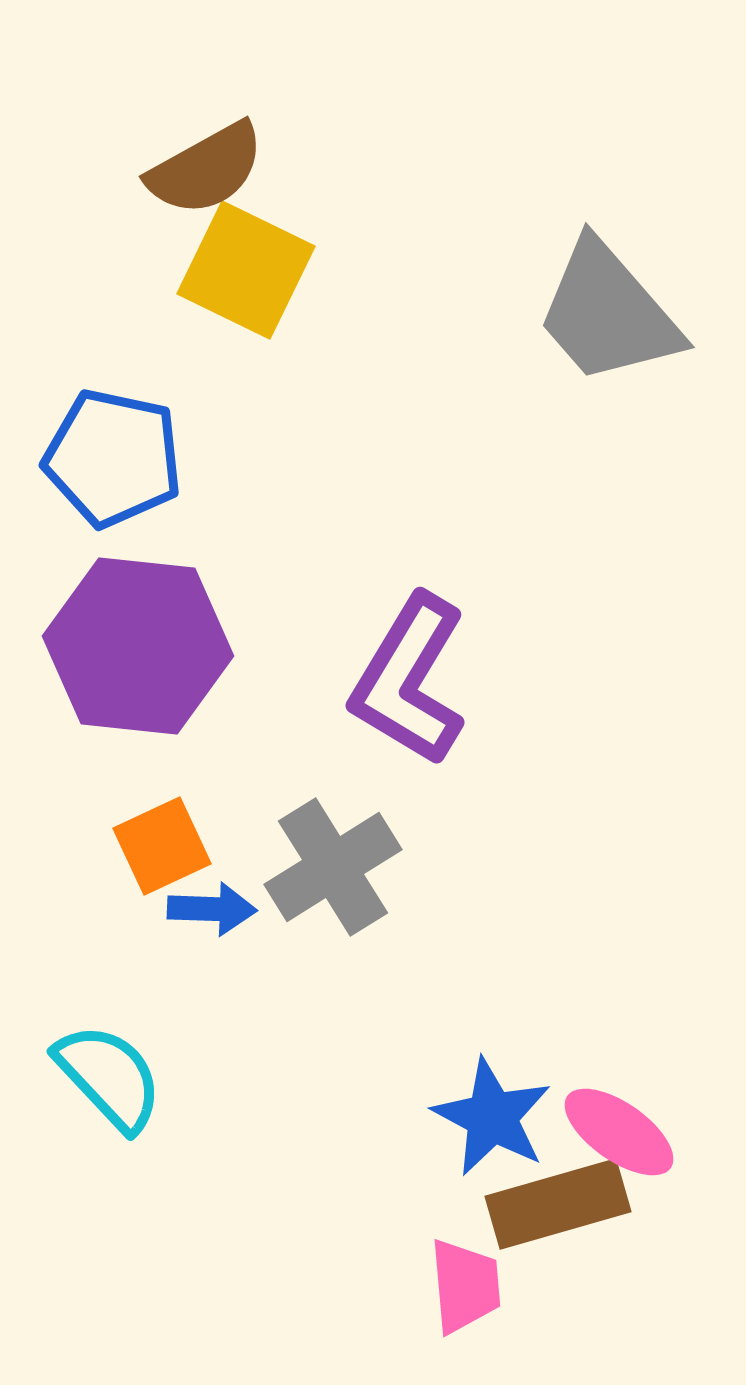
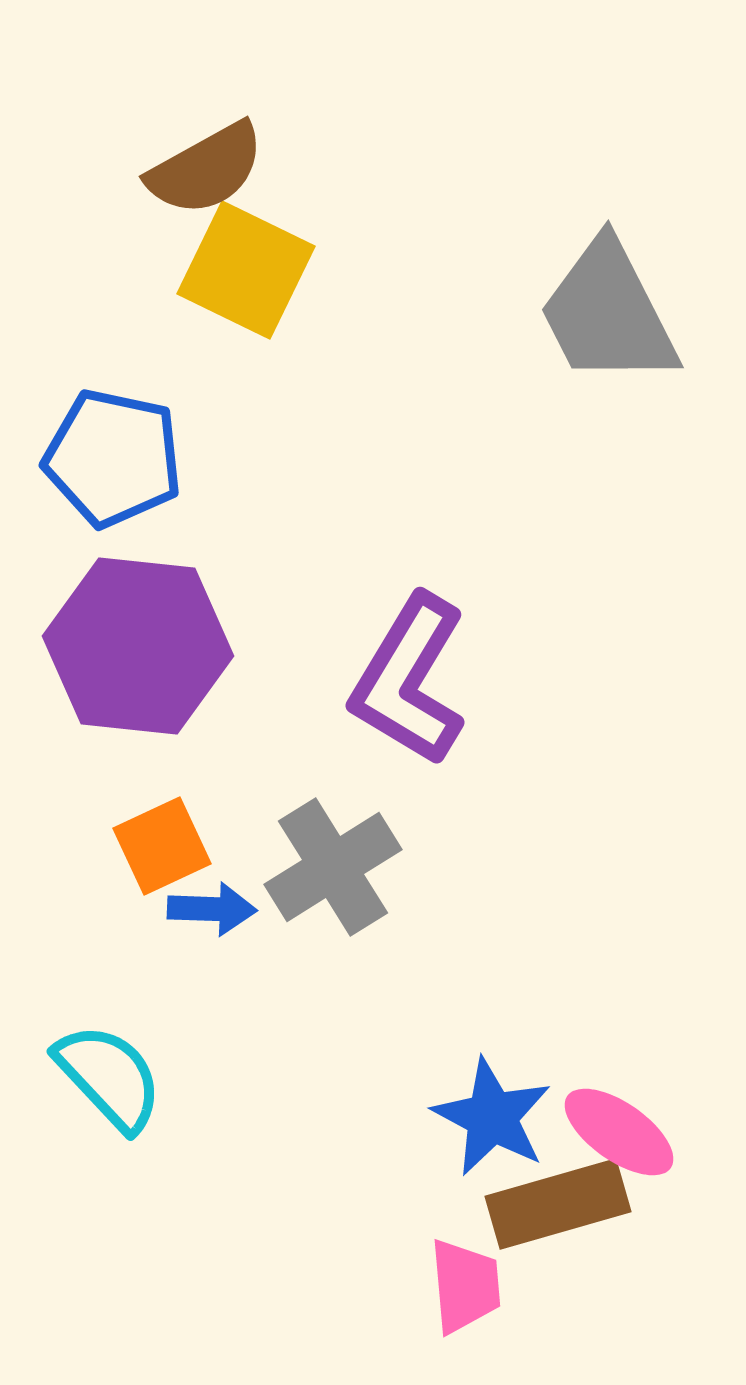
gray trapezoid: rotated 14 degrees clockwise
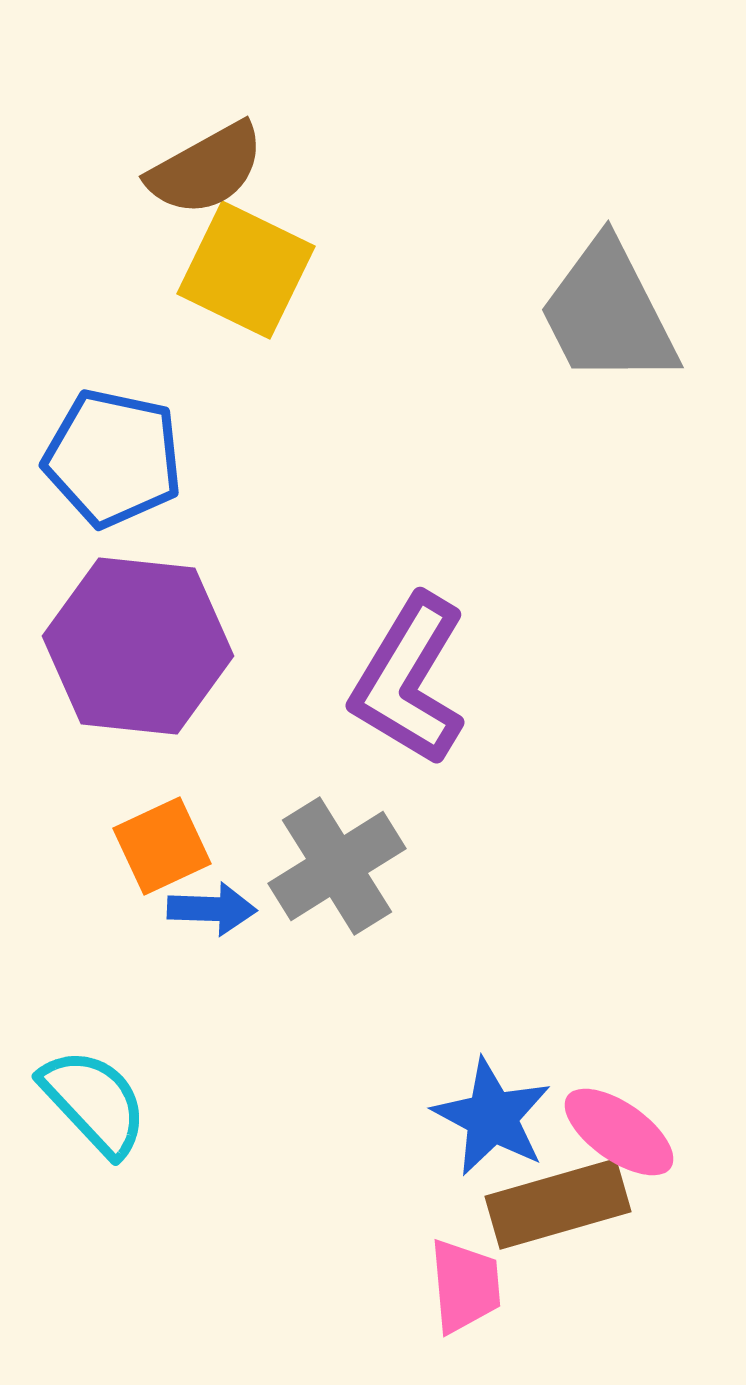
gray cross: moved 4 px right, 1 px up
cyan semicircle: moved 15 px left, 25 px down
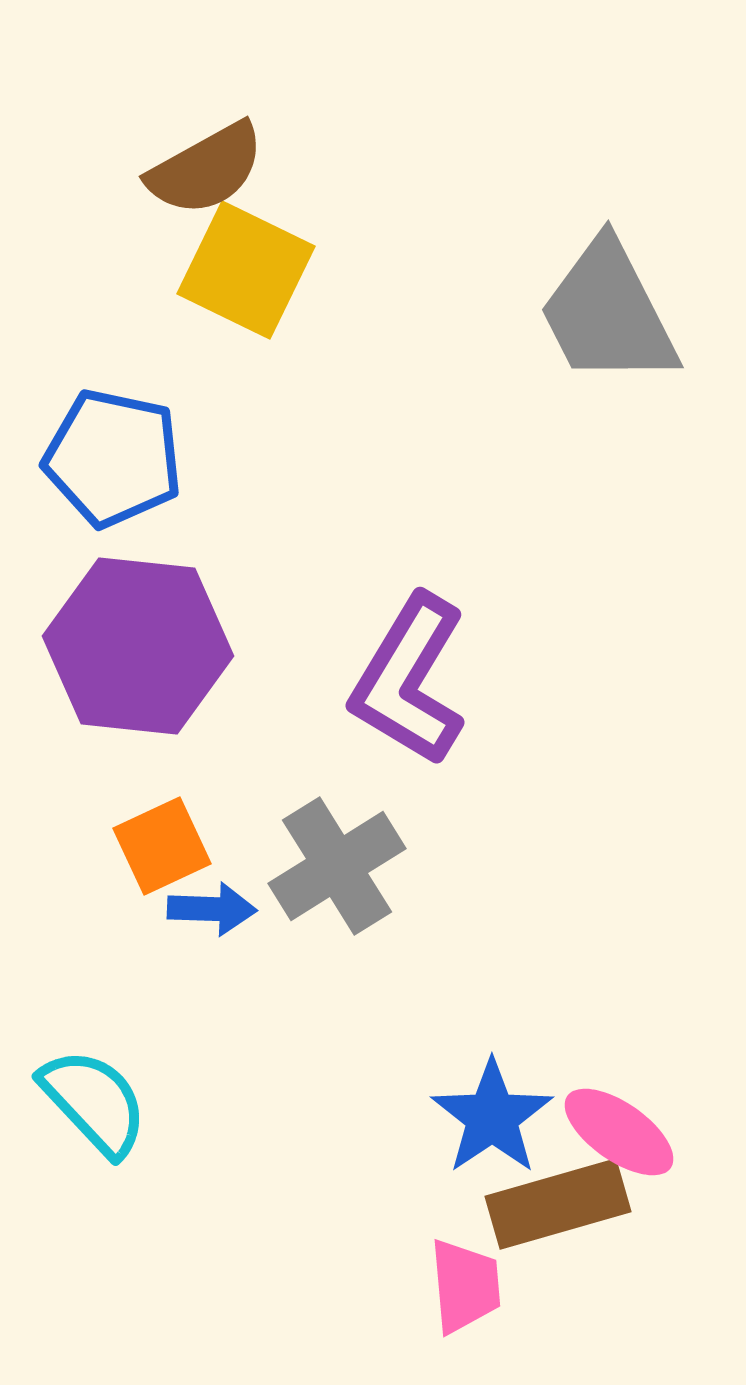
blue star: rotated 10 degrees clockwise
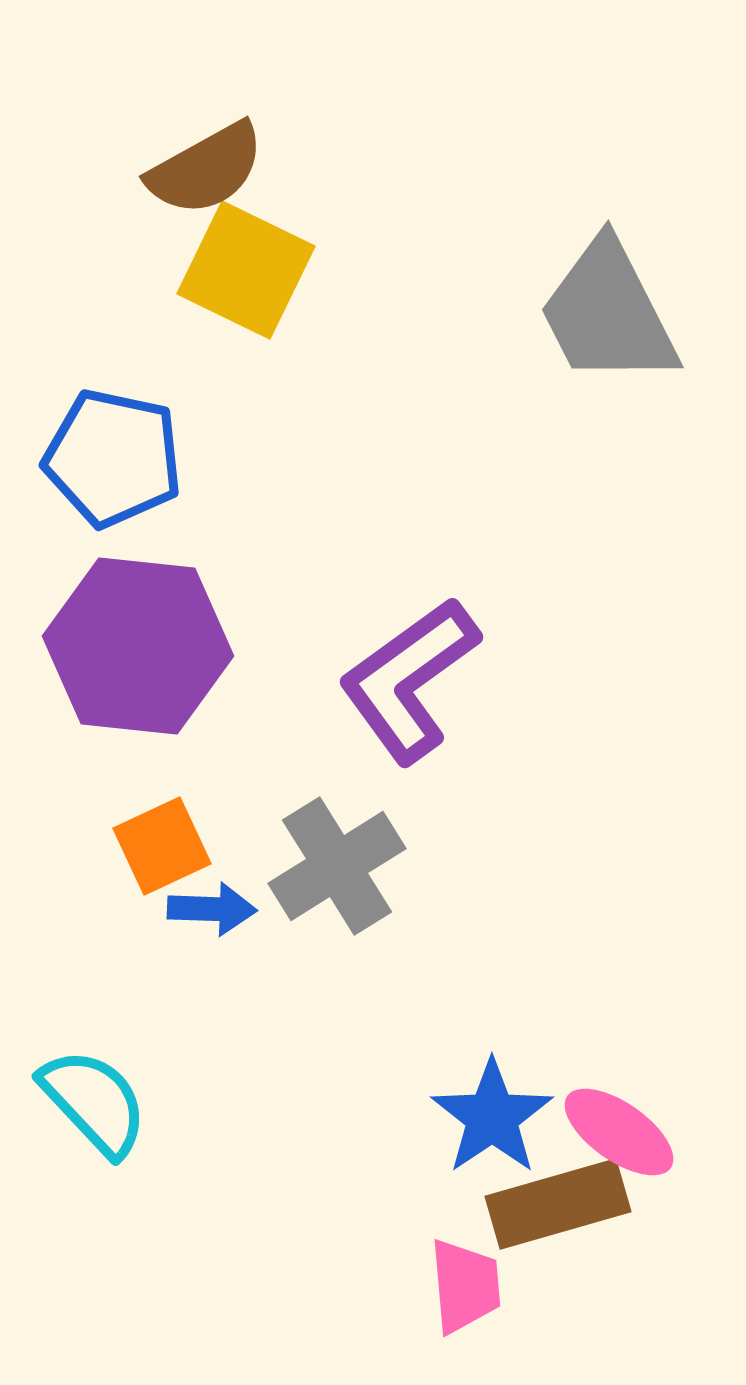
purple L-shape: rotated 23 degrees clockwise
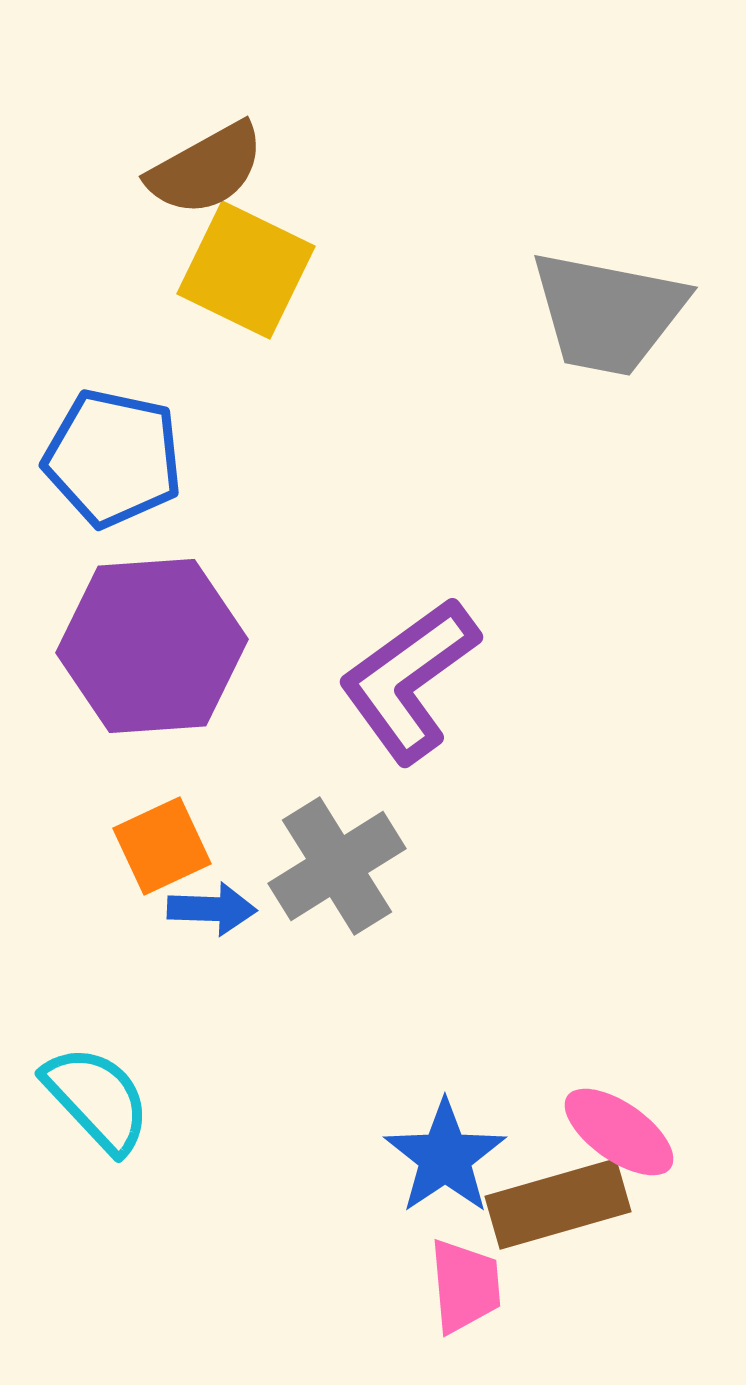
gray trapezoid: rotated 52 degrees counterclockwise
purple hexagon: moved 14 px right; rotated 10 degrees counterclockwise
cyan semicircle: moved 3 px right, 3 px up
blue star: moved 47 px left, 40 px down
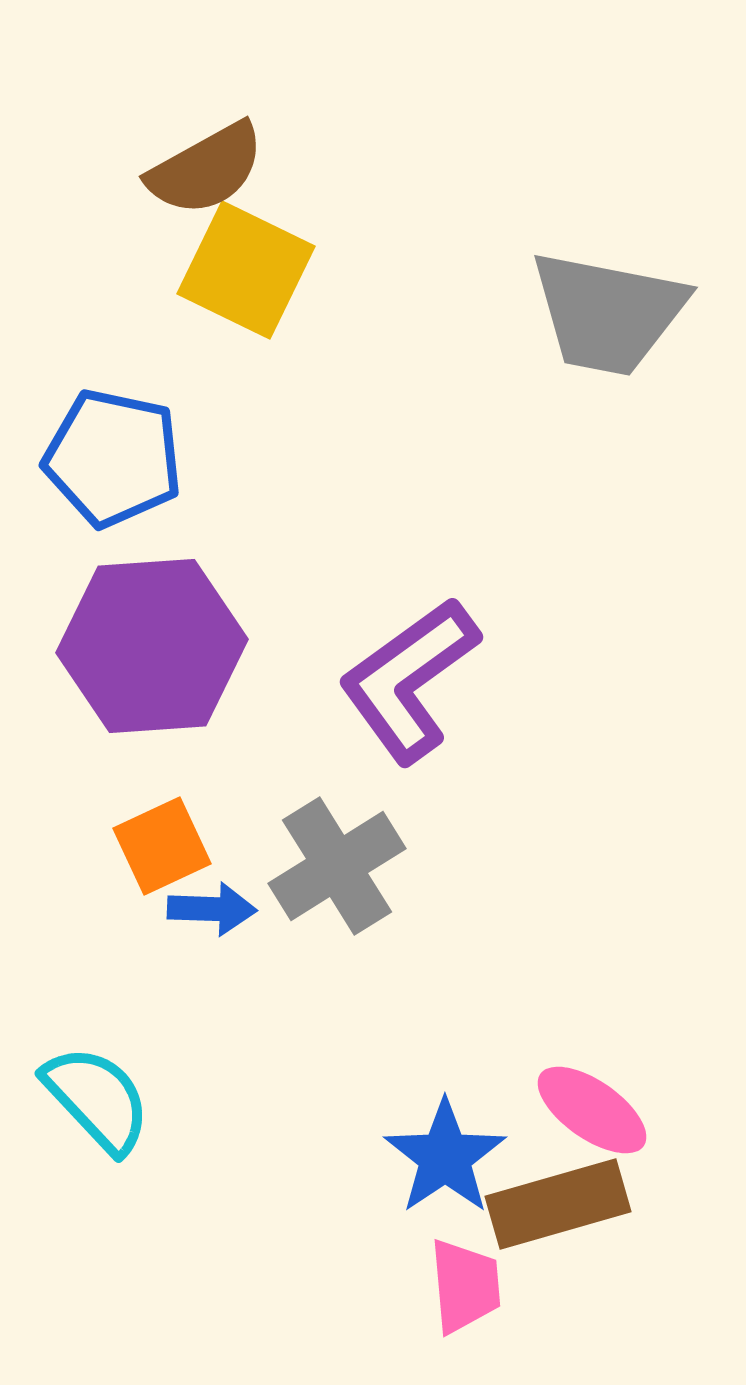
pink ellipse: moved 27 px left, 22 px up
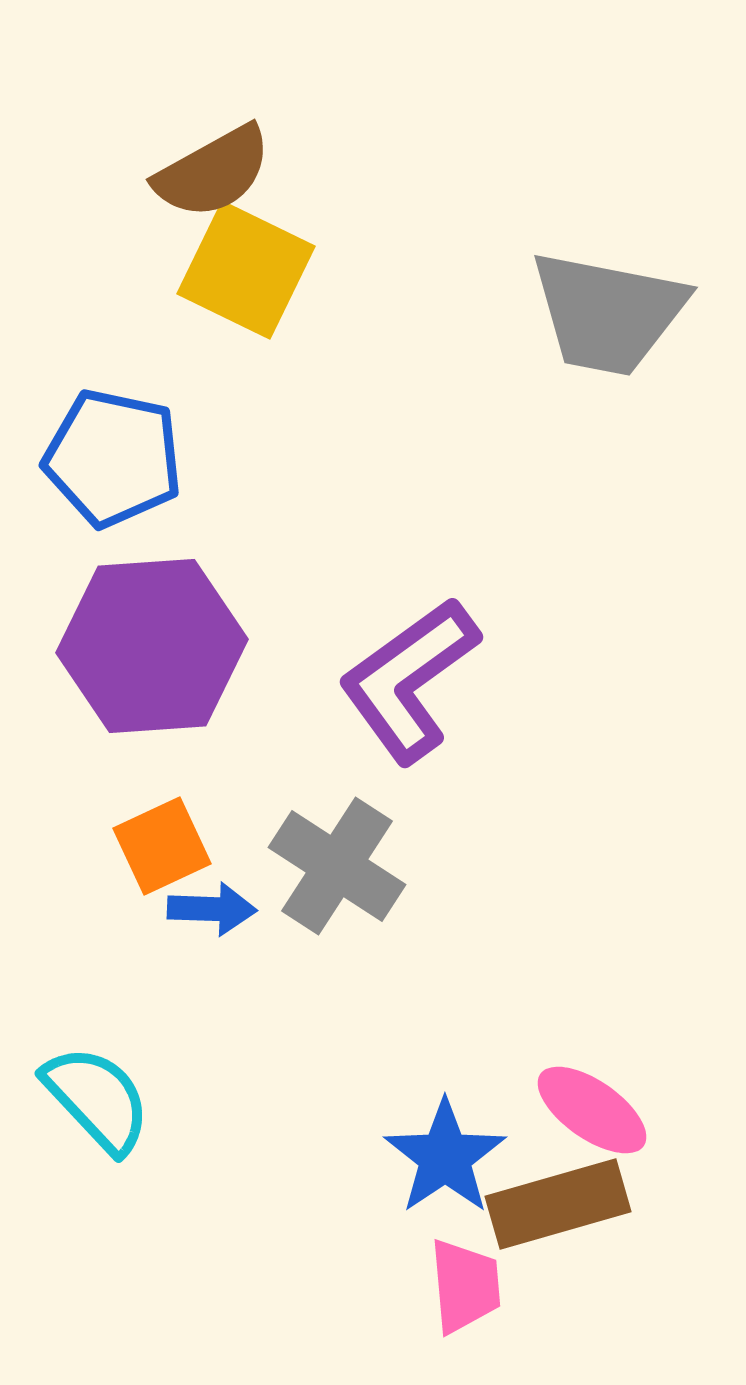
brown semicircle: moved 7 px right, 3 px down
gray cross: rotated 25 degrees counterclockwise
